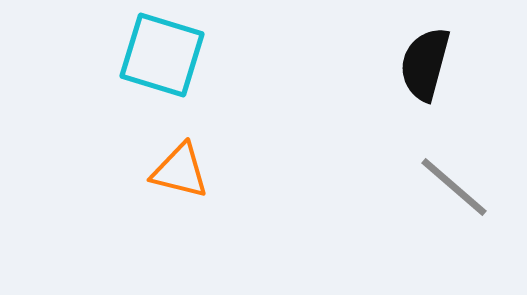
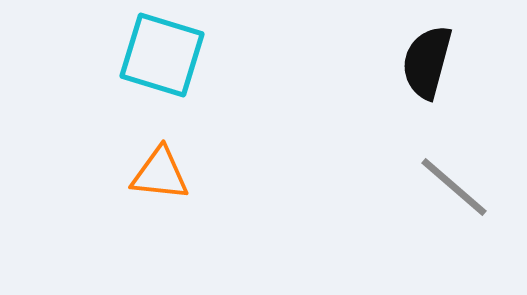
black semicircle: moved 2 px right, 2 px up
orange triangle: moved 20 px left, 3 px down; rotated 8 degrees counterclockwise
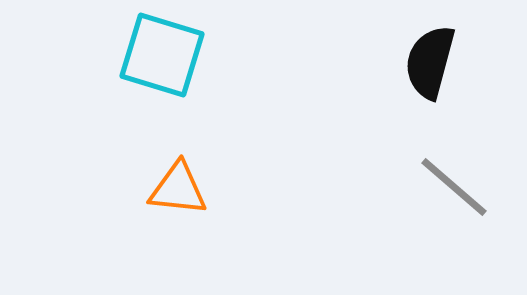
black semicircle: moved 3 px right
orange triangle: moved 18 px right, 15 px down
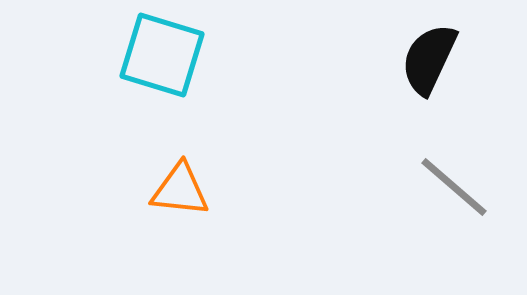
black semicircle: moved 1 px left, 3 px up; rotated 10 degrees clockwise
orange triangle: moved 2 px right, 1 px down
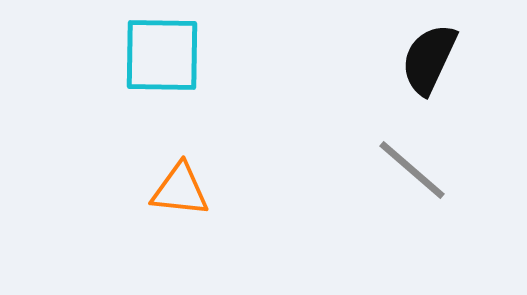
cyan square: rotated 16 degrees counterclockwise
gray line: moved 42 px left, 17 px up
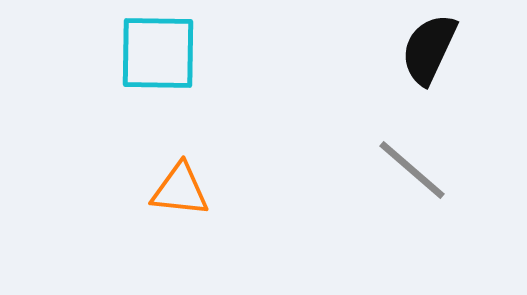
cyan square: moved 4 px left, 2 px up
black semicircle: moved 10 px up
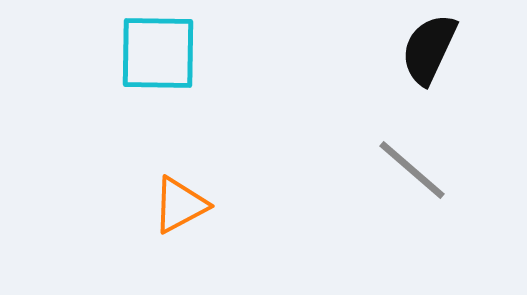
orange triangle: moved 15 px down; rotated 34 degrees counterclockwise
